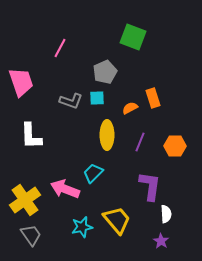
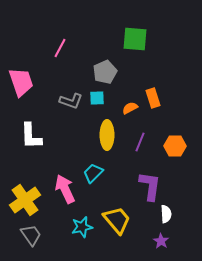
green square: moved 2 px right, 2 px down; rotated 16 degrees counterclockwise
pink arrow: rotated 44 degrees clockwise
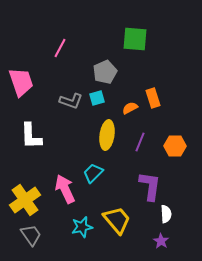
cyan square: rotated 14 degrees counterclockwise
yellow ellipse: rotated 8 degrees clockwise
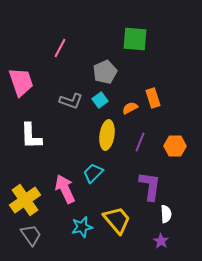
cyan square: moved 3 px right, 2 px down; rotated 21 degrees counterclockwise
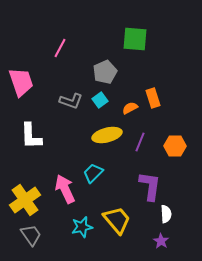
yellow ellipse: rotated 68 degrees clockwise
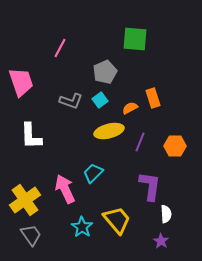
yellow ellipse: moved 2 px right, 4 px up
cyan star: rotated 25 degrees counterclockwise
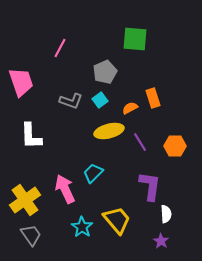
purple line: rotated 54 degrees counterclockwise
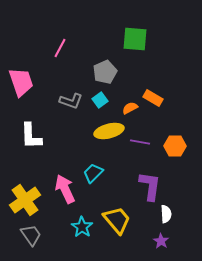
orange rectangle: rotated 42 degrees counterclockwise
purple line: rotated 48 degrees counterclockwise
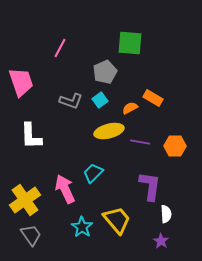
green square: moved 5 px left, 4 px down
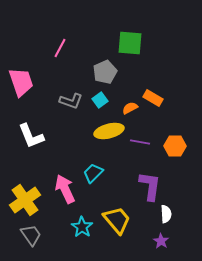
white L-shape: rotated 20 degrees counterclockwise
